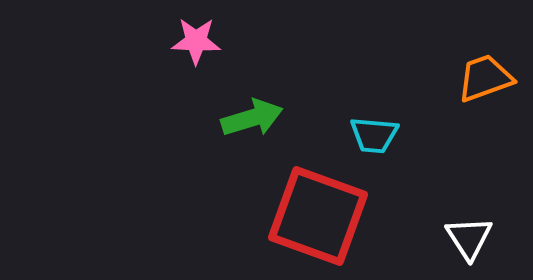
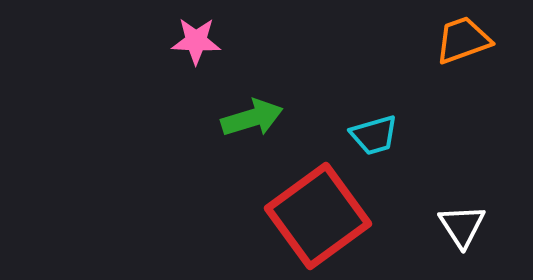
orange trapezoid: moved 22 px left, 38 px up
cyan trapezoid: rotated 21 degrees counterclockwise
red square: rotated 34 degrees clockwise
white triangle: moved 7 px left, 12 px up
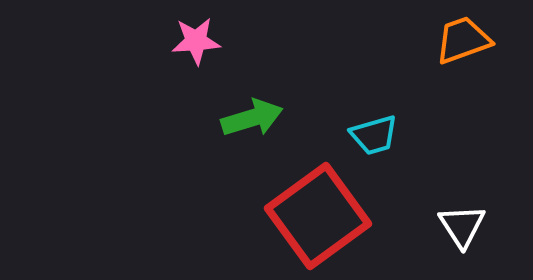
pink star: rotated 6 degrees counterclockwise
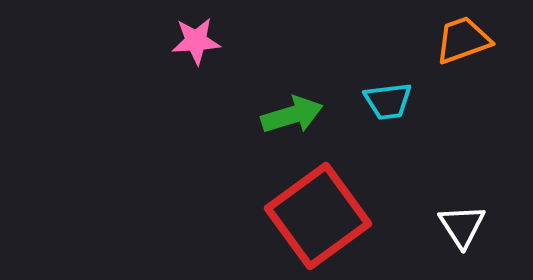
green arrow: moved 40 px right, 3 px up
cyan trapezoid: moved 14 px right, 34 px up; rotated 9 degrees clockwise
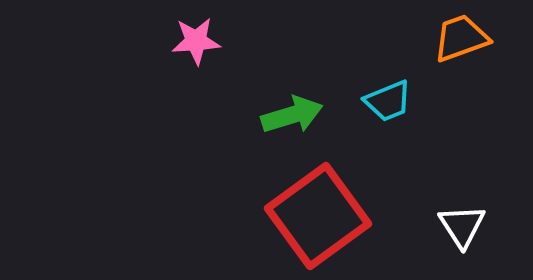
orange trapezoid: moved 2 px left, 2 px up
cyan trapezoid: rotated 15 degrees counterclockwise
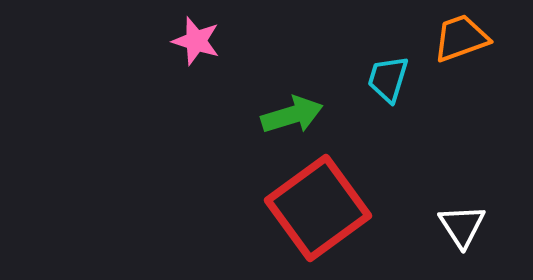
pink star: rotated 21 degrees clockwise
cyan trapezoid: moved 22 px up; rotated 129 degrees clockwise
red square: moved 8 px up
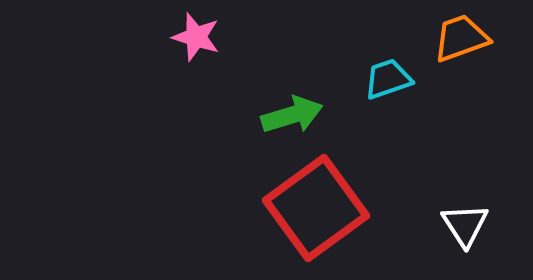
pink star: moved 4 px up
cyan trapezoid: rotated 54 degrees clockwise
red square: moved 2 px left
white triangle: moved 3 px right, 1 px up
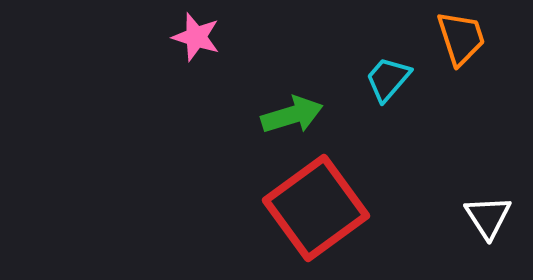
orange trapezoid: rotated 92 degrees clockwise
cyan trapezoid: rotated 30 degrees counterclockwise
white triangle: moved 23 px right, 8 px up
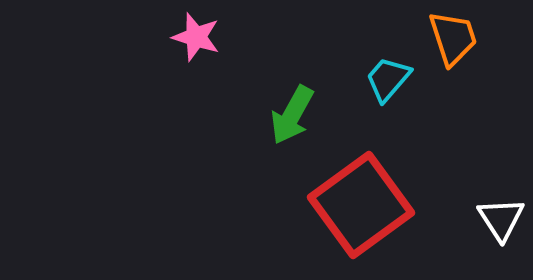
orange trapezoid: moved 8 px left
green arrow: rotated 136 degrees clockwise
red square: moved 45 px right, 3 px up
white triangle: moved 13 px right, 2 px down
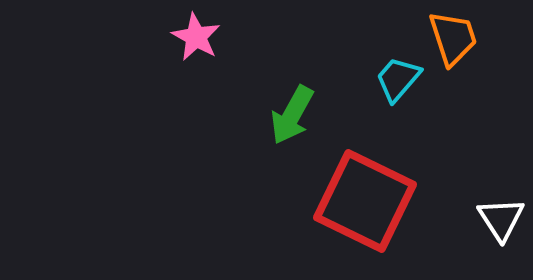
pink star: rotated 12 degrees clockwise
cyan trapezoid: moved 10 px right
red square: moved 4 px right, 4 px up; rotated 28 degrees counterclockwise
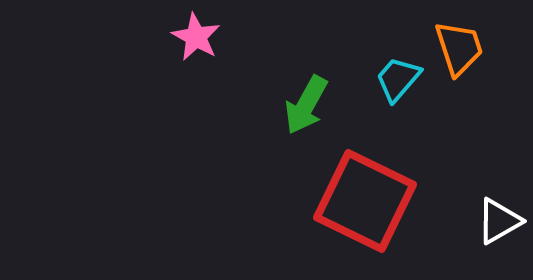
orange trapezoid: moved 6 px right, 10 px down
green arrow: moved 14 px right, 10 px up
white triangle: moved 2 px left, 2 px down; rotated 33 degrees clockwise
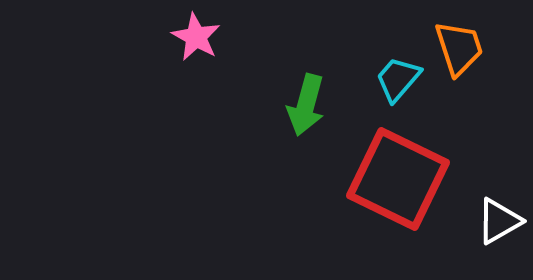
green arrow: rotated 14 degrees counterclockwise
red square: moved 33 px right, 22 px up
